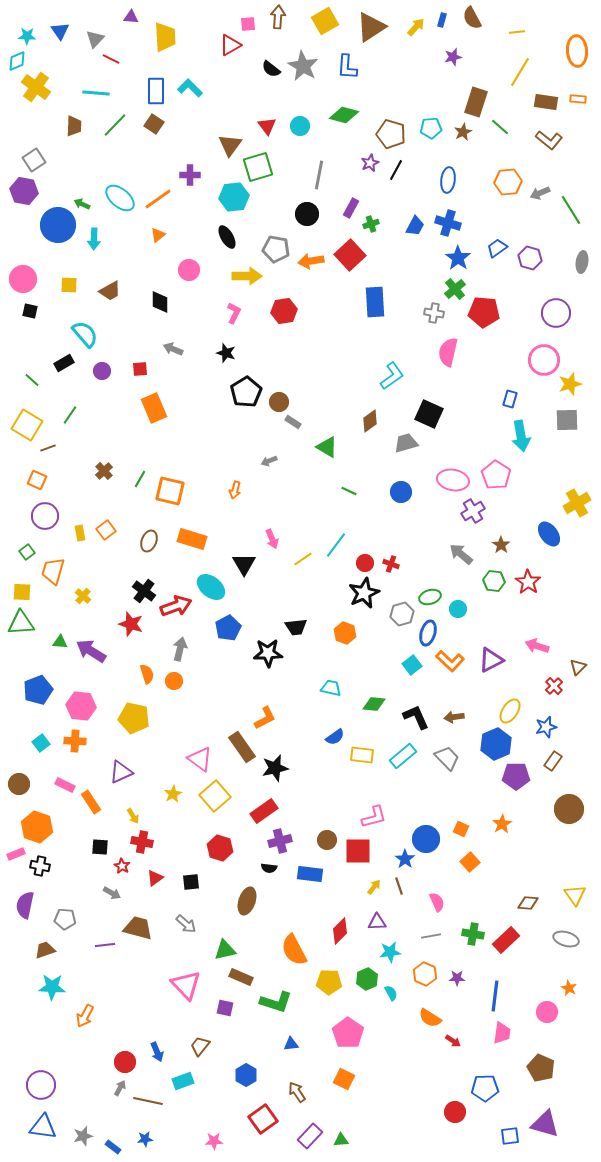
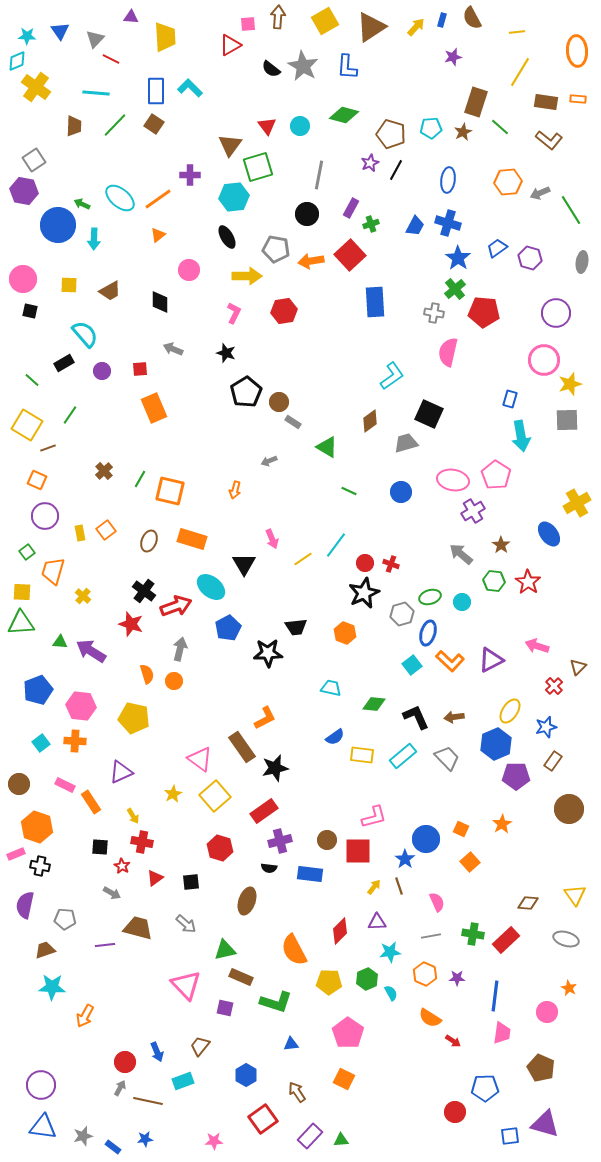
cyan circle at (458, 609): moved 4 px right, 7 px up
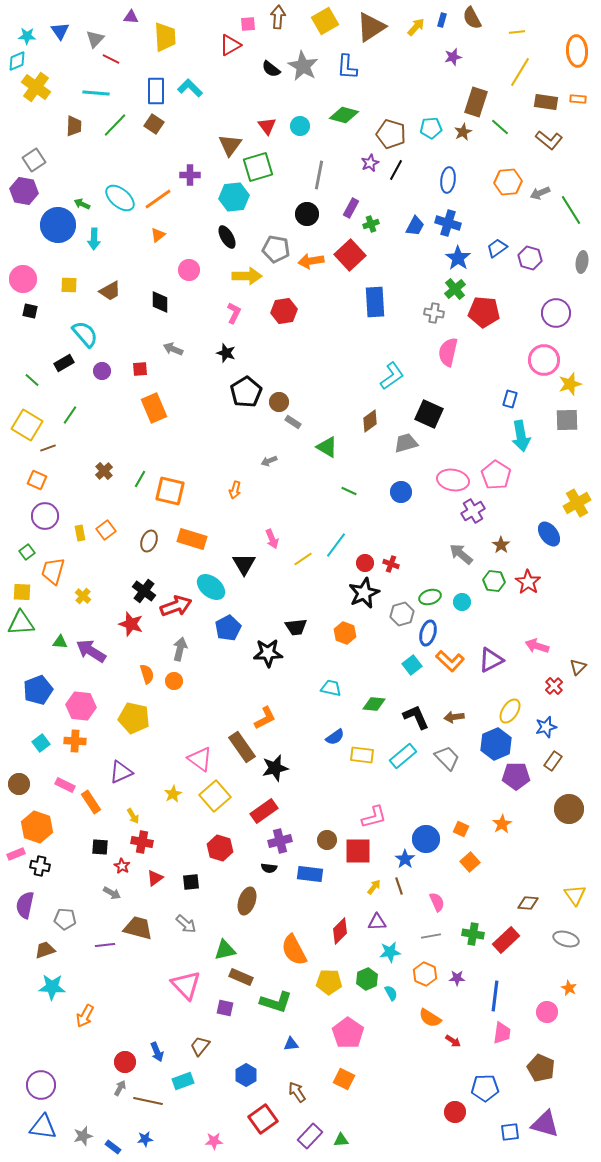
blue square at (510, 1136): moved 4 px up
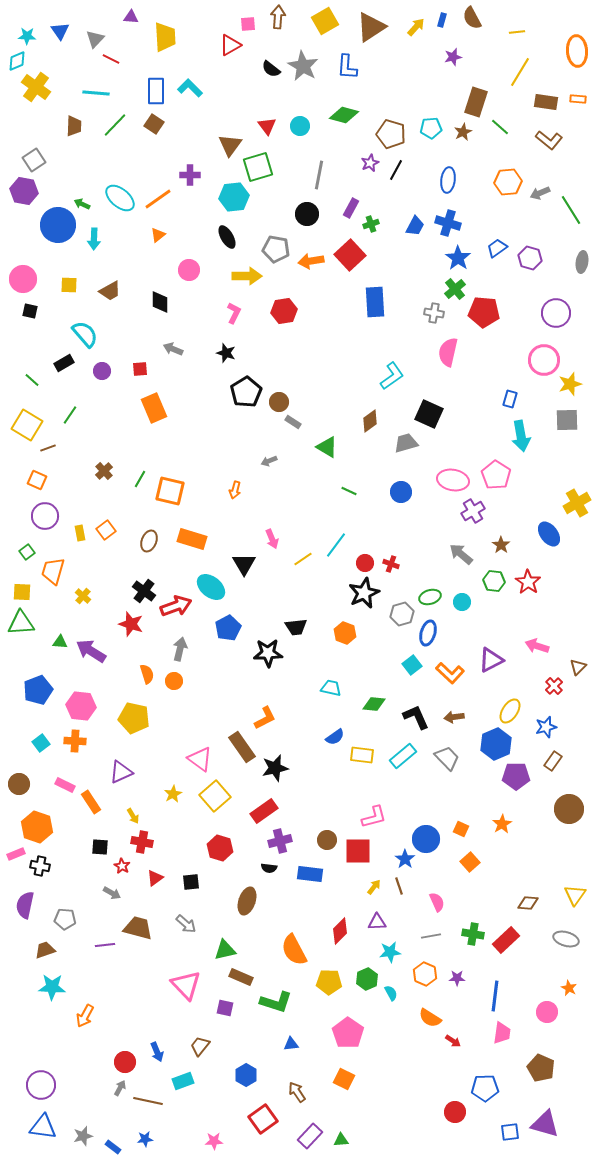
orange L-shape at (450, 661): moved 12 px down
yellow triangle at (575, 895): rotated 10 degrees clockwise
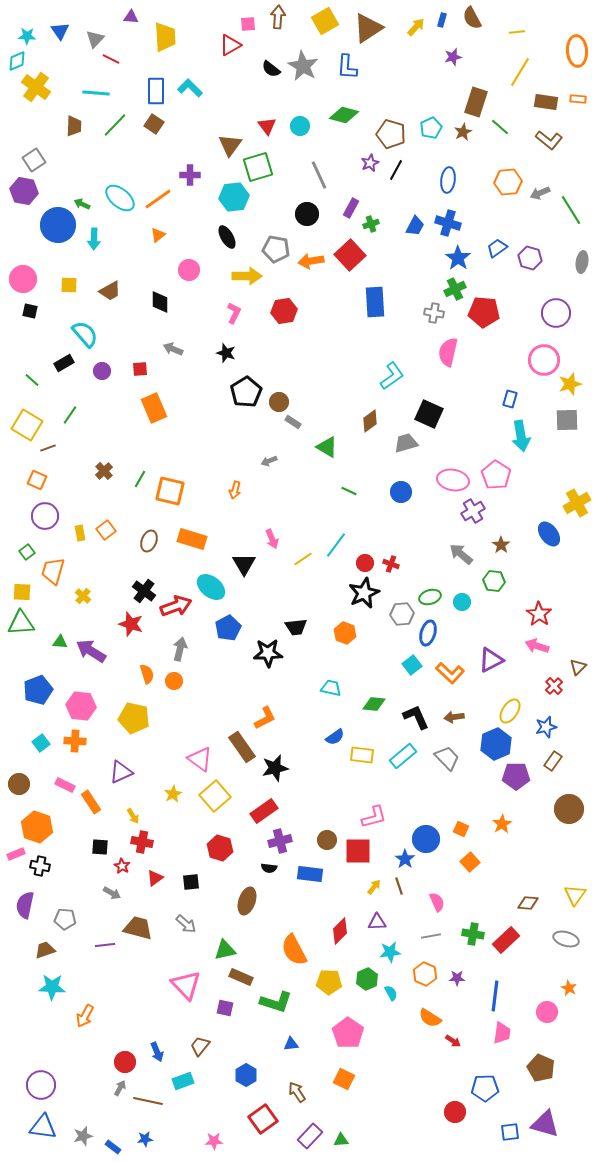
brown triangle at (371, 27): moved 3 px left, 1 px down
cyan pentagon at (431, 128): rotated 20 degrees counterclockwise
gray line at (319, 175): rotated 36 degrees counterclockwise
green cross at (455, 289): rotated 15 degrees clockwise
red star at (528, 582): moved 11 px right, 32 px down
gray hexagon at (402, 614): rotated 10 degrees clockwise
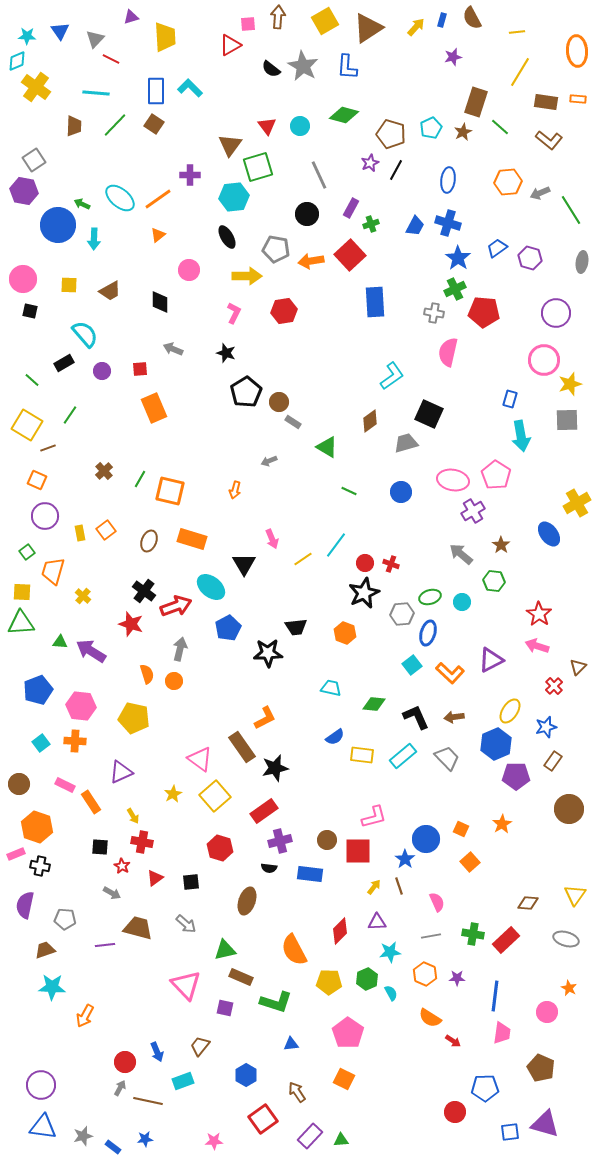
purple triangle at (131, 17): rotated 21 degrees counterclockwise
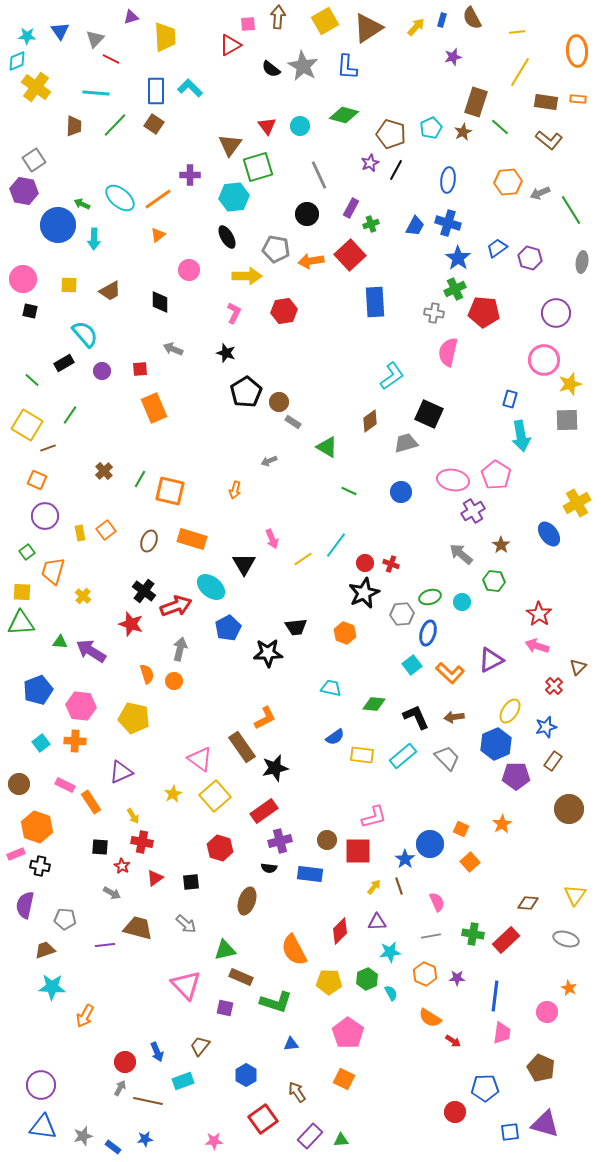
blue circle at (426, 839): moved 4 px right, 5 px down
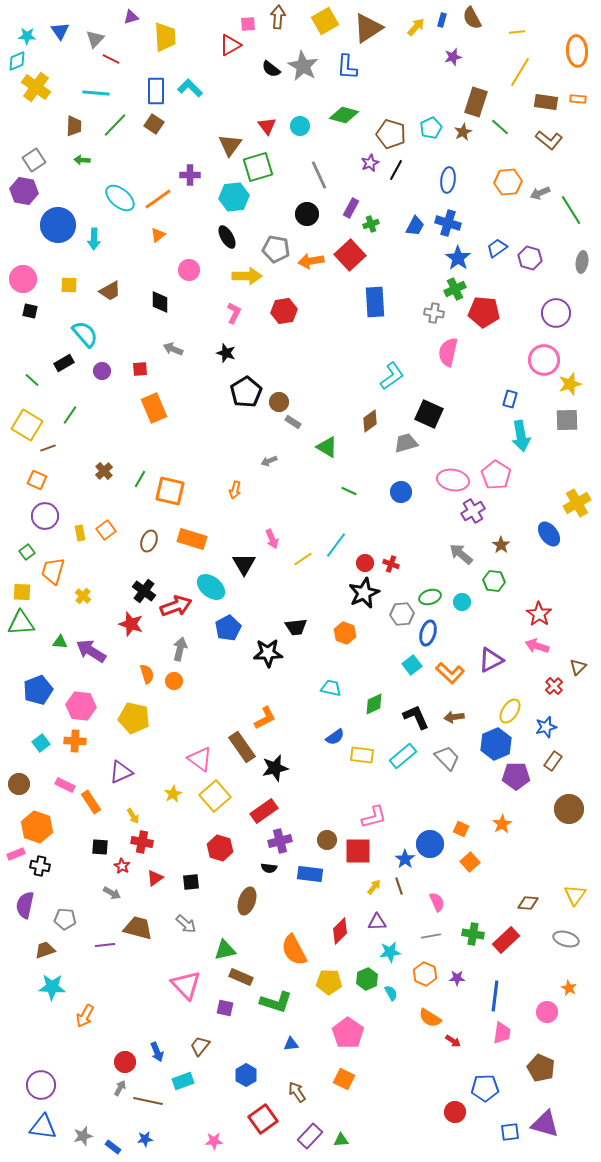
green arrow at (82, 204): moved 44 px up; rotated 21 degrees counterclockwise
green diamond at (374, 704): rotated 30 degrees counterclockwise
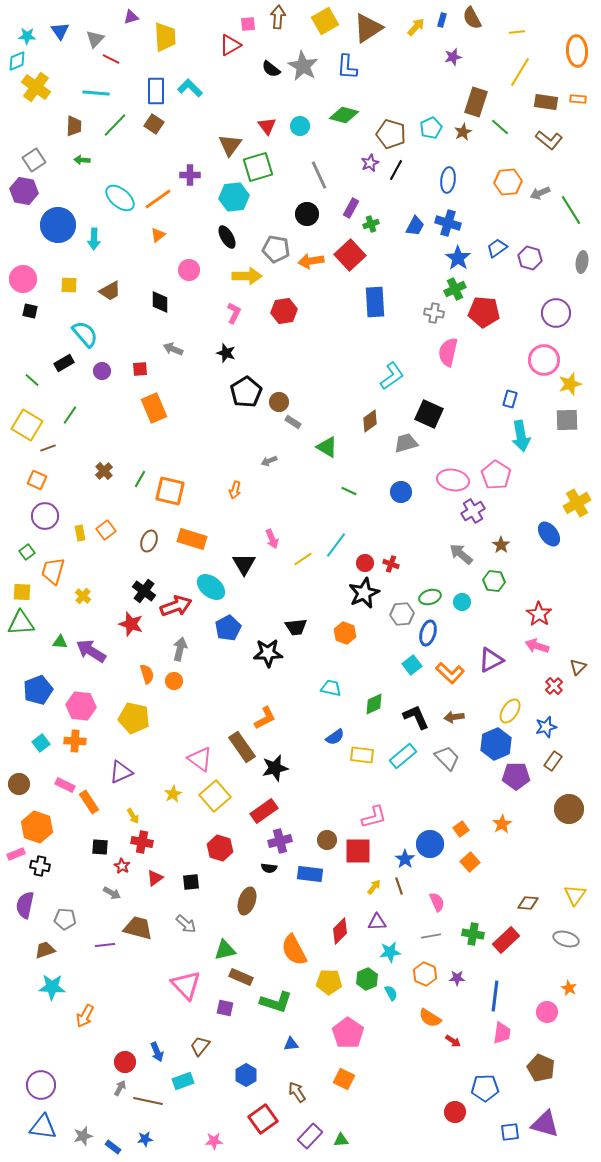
orange rectangle at (91, 802): moved 2 px left
orange square at (461, 829): rotated 28 degrees clockwise
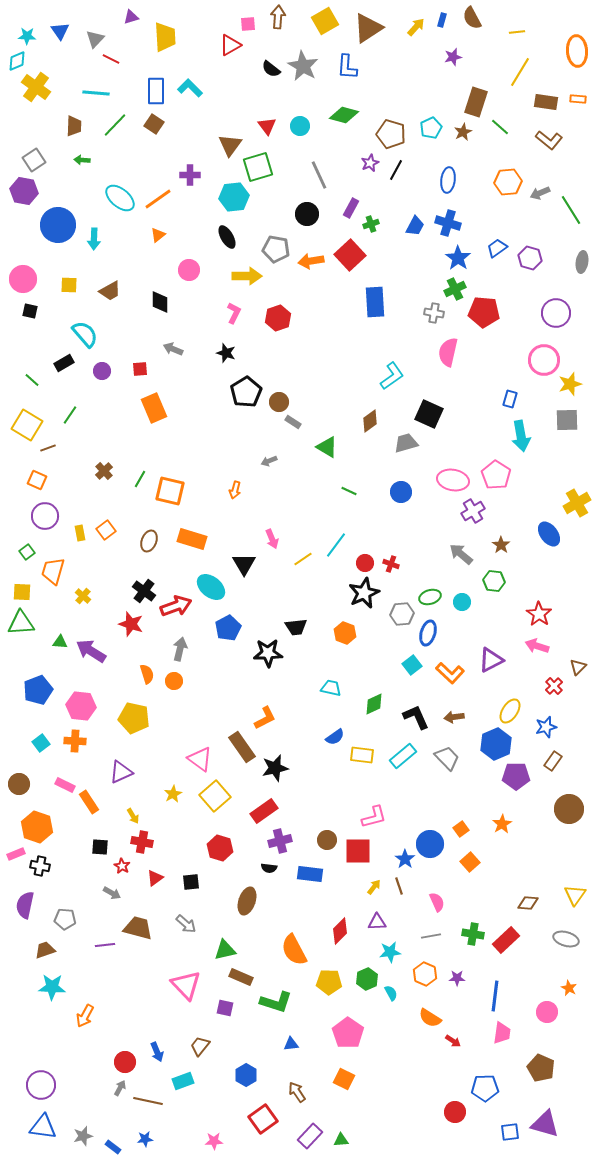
red hexagon at (284, 311): moved 6 px left, 7 px down; rotated 10 degrees counterclockwise
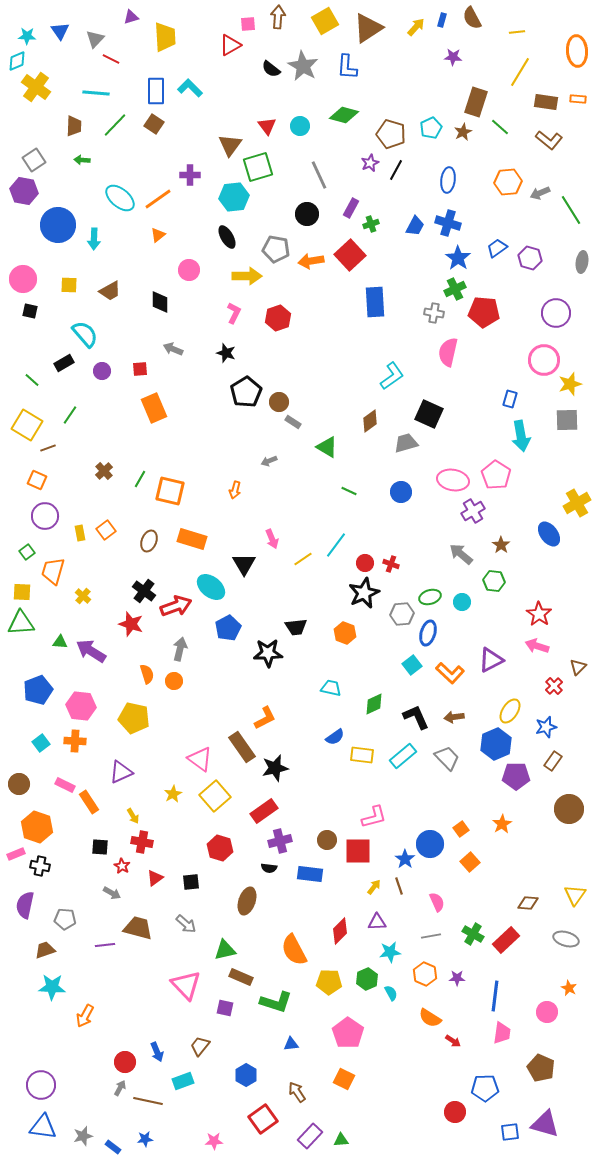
purple star at (453, 57): rotated 18 degrees clockwise
green cross at (473, 934): rotated 20 degrees clockwise
